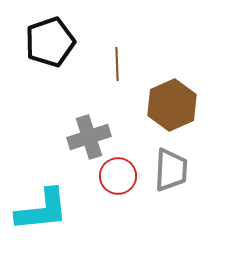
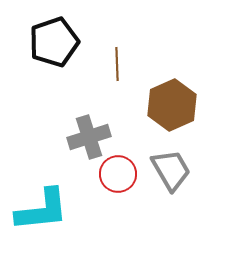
black pentagon: moved 4 px right
gray trapezoid: rotated 33 degrees counterclockwise
red circle: moved 2 px up
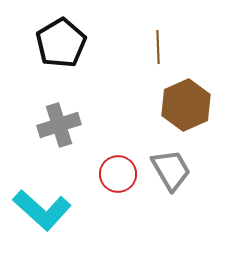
black pentagon: moved 7 px right, 1 px down; rotated 12 degrees counterclockwise
brown line: moved 41 px right, 17 px up
brown hexagon: moved 14 px right
gray cross: moved 30 px left, 12 px up
cyan L-shape: rotated 48 degrees clockwise
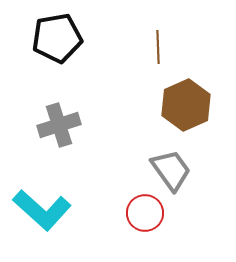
black pentagon: moved 4 px left, 5 px up; rotated 21 degrees clockwise
gray trapezoid: rotated 6 degrees counterclockwise
red circle: moved 27 px right, 39 px down
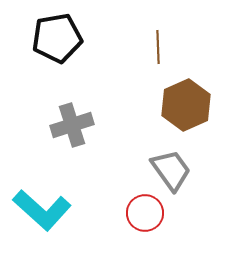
gray cross: moved 13 px right
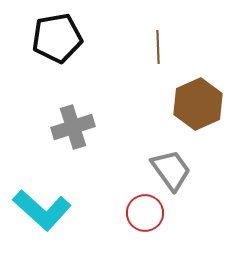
brown hexagon: moved 12 px right, 1 px up
gray cross: moved 1 px right, 2 px down
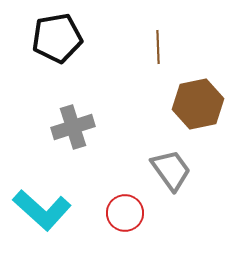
brown hexagon: rotated 12 degrees clockwise
red circle: moved 20 px left
